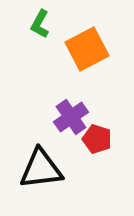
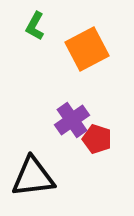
green L-shape: moved 5 px left, 2 px down
purple cross: moved 1 px right, 3 px down
black triangle: moved 8 px left, 8 px down
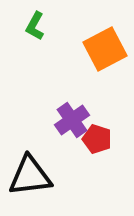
orange square: moved 18 px right
black triangle: moved 3 px left, 1 px up
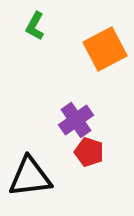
purple cross: moved 4 px right
red pentagon: moved 8 px left, 13 px down
black triangle: moved 1 px down
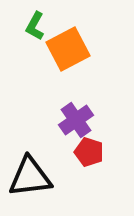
orange square: moved 37 px left
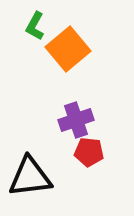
orange square: rotated 12 degrees counterclockwise
purple cross: rotated 16 degrees clockwise
red pentagon: rotated 12 degrees counterclockwise
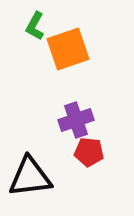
orange square: rotated 21 degrees clockwise
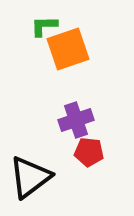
green L-shape: moved 9 px right; rotated 60 degrees clockwise
black triangle: rotated 30 degrees counterclockwise
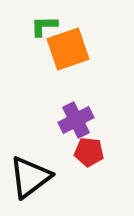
purple cross: rotated 8 degrees counterclockwise
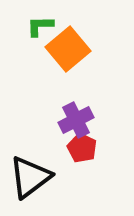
green L-shape: moved 4 px left
orange square: rotated 21 degrees counterclockwise
red pentagon: moved 7 px left, 4 px up; rotated 20 degrees clockwise
